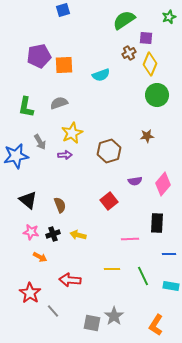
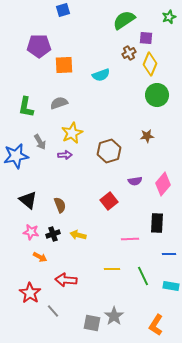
purple pentagon: moved 10 px up; rotated 10 degrees clockwise
red arrow: moved 4 px left
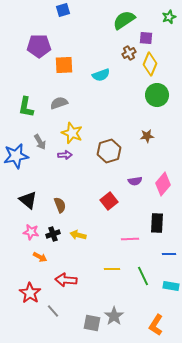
yellow star: rotated 25 degrees counterclockwise
